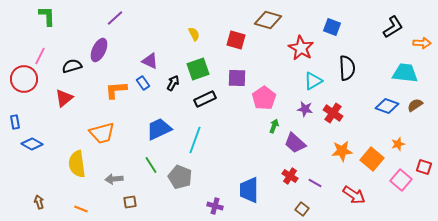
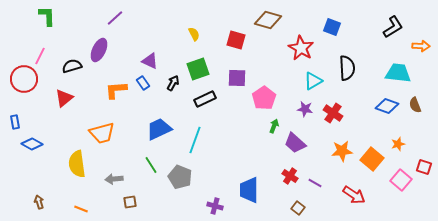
orange arrow at (422, 43): moved 1 px left, 3 px down
cyan trapezoid at (405, 73): moved 7 px left
brown semicircle at (415, 105): rotated 77 degrees counterclockwise
brown square at (302, 209): moved 4 px left, 1 px up
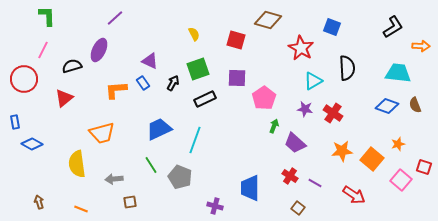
pink line at (40, 56): moved 3 px right, 6 px up
blue trapezoid at (249, 190): moved 1 px right, 2 px up
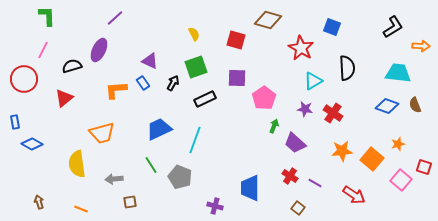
green square at (198, 69): moved 2 px left, 2 px up
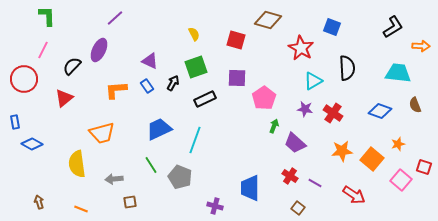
black semicircle at (72, 66): rotated 30 degrees counterclockwise
blue rectangle at (143, 83): moved 4 px right, 3 px down
blue diamond at (387, 106): moved 7 px left, 5 px down
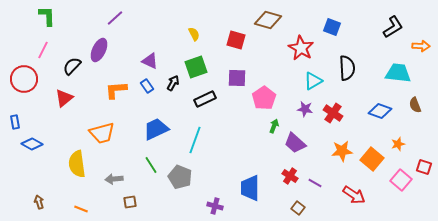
blue trapezoid at (159, 129): moved 3 px left
